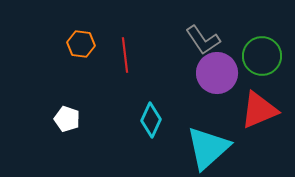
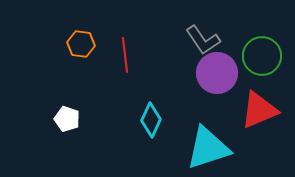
cyan triangle: rotated 24 degrees clockwise
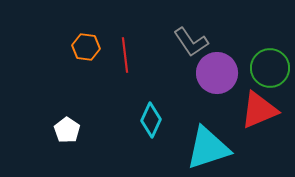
gray L-shape: moved 12 px left, 2 px down
orange hexagon: moved 5 px right, 3 px down
green circle: moved 8 px right, 12 px down
white pentagon: moved 11 px down; rotated 15 degrees clockwise
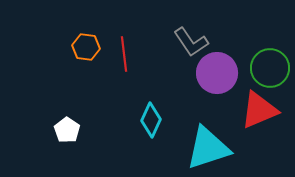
red line: moved 1 px left, 1 px up
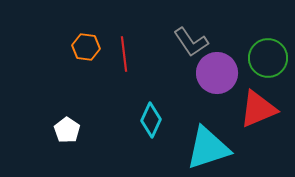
green circle: moved 2 px left, 10 px up
red triangle: moved 1 px left, 1 px up
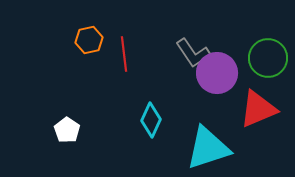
gray L-shape: moved 2 px right, 11 px down
orange hexagon: moved 3 px right, 7 px up; rotated 20 degrees counterclockwise
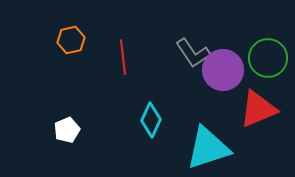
orange hexagon: moved 18 px left
red line: moved 1 px left, 3 px down
purple circle: moved 6 px right, 3 px up
white pentagon: rotated 15 degrees clockwise
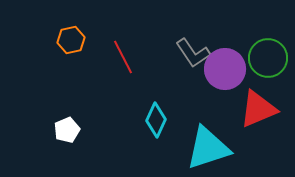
red line: rotated 20 degrees counterclockwise
purple circle: moved 2 px right, 1 px up
cyan diamond: moved 5 px right
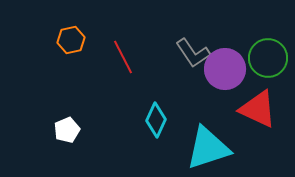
red triangle: rotated 48 degrees clockwise
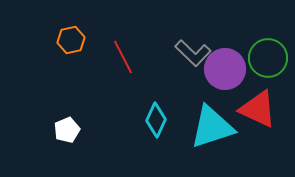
gray L-shape: rotated 12 degrees counterclockwise
cyan triangle: moved 4 px right, 21 px up
